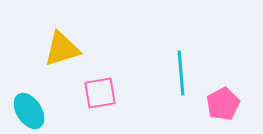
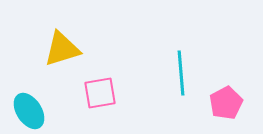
pink pentagon: moved 3 px right, 1 px up
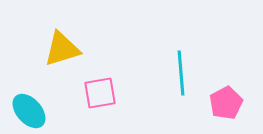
cyan ellipse: rotated 9 degrees counterclockwise
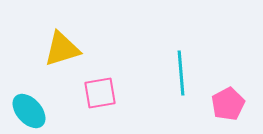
pink pentagon: moved 2 px right, 1 px down
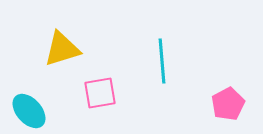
cyan line: moved 19 px left, 12 px up
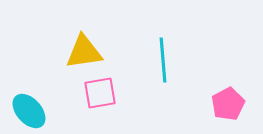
yellow triangle: moved 22 px right, 3 px down; rotated 9 degrees clockwise
cyan line: moved 1 px right, 1 px up
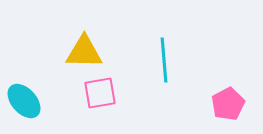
yellow triangle: rotated 9 degrees clockwise
cyan line: moved 1 px right
cyan ellipse: moved 5 px left, 10 px up
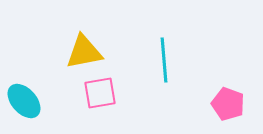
yellow triangle: rotated 12 degrees counterclockwise
pink pentagon: rotated 24 degrees counterclockwise
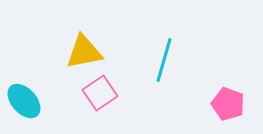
cyan line: rotated 21 degrees clockwise
pink square: rotated 24 degrees counterclockwise
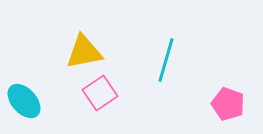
cyan line: moved 2 px right
